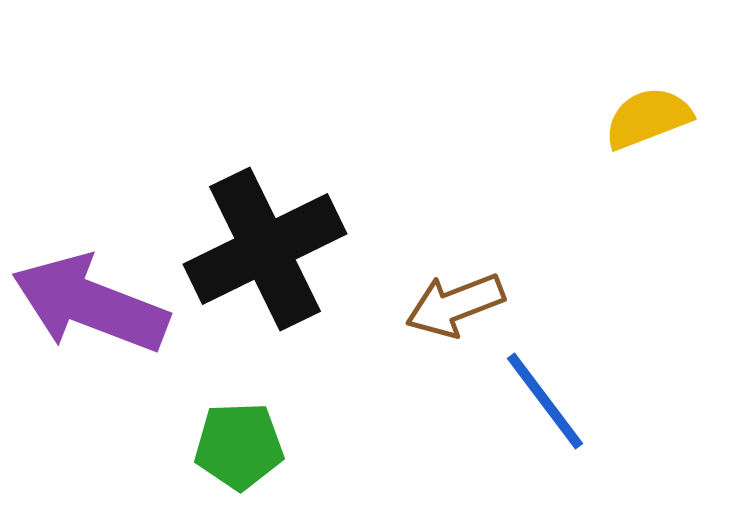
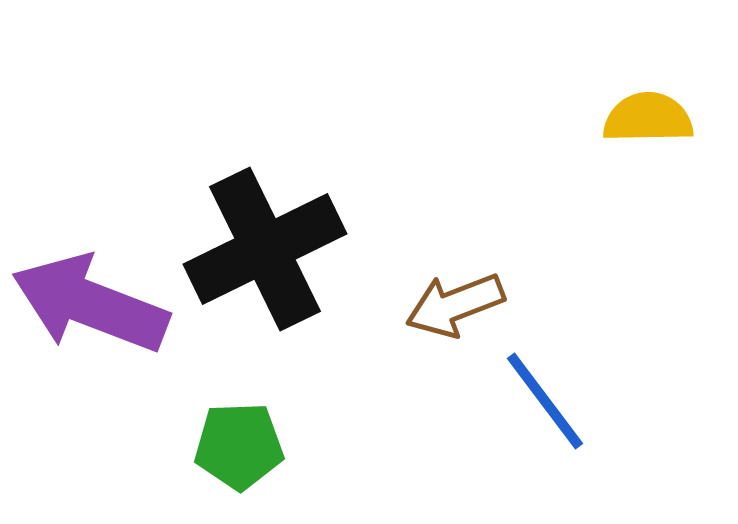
yellow semicircle: rotated 20 degrees clockwise
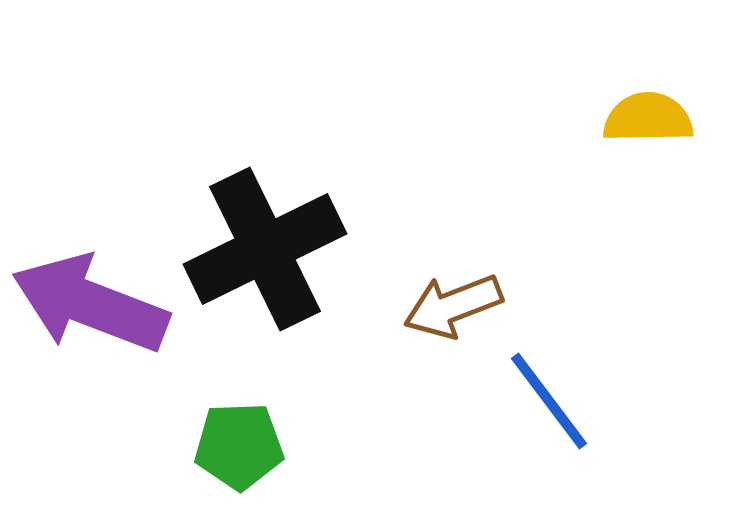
brown arrow: moved 2 px left, 1 px down
blue line: moved 4 px right
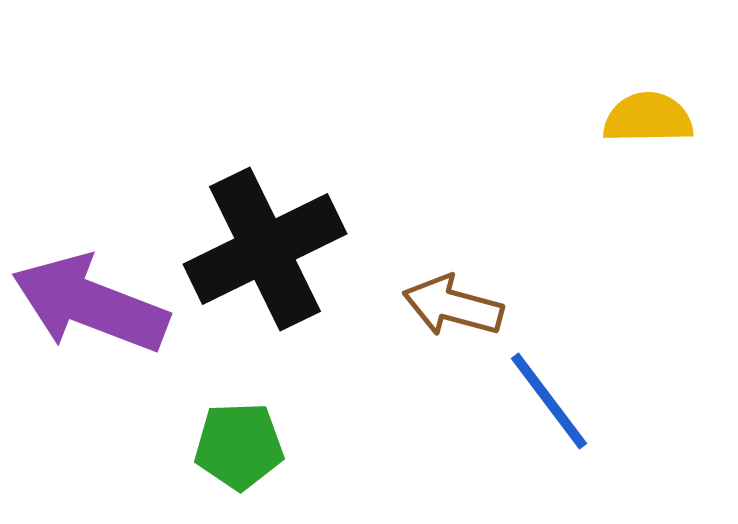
brown arrow: rotated 36 degrees clockwise
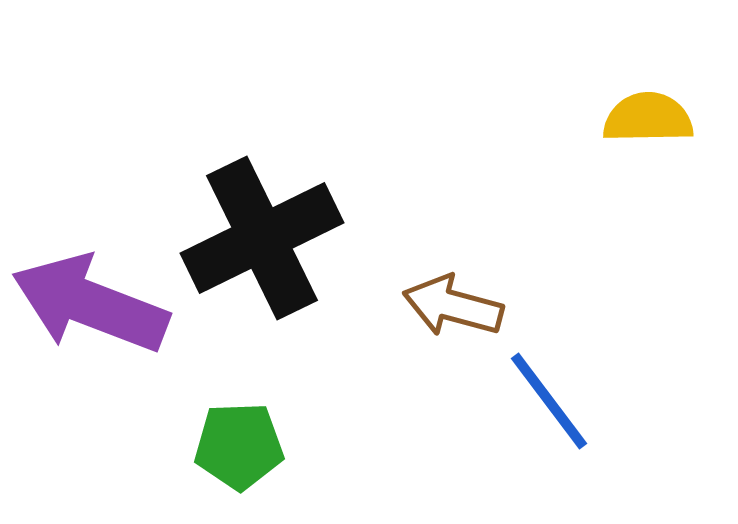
black cross: moved 3 px left, 11 px up
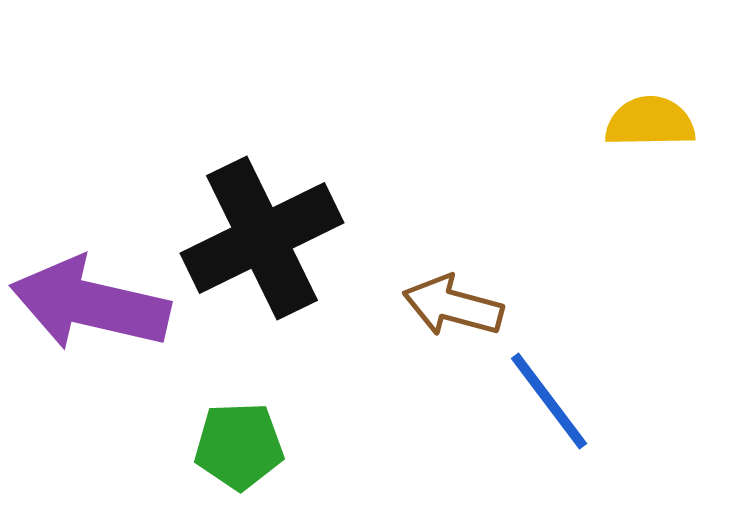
yellow semicircle: moved 2 px right, 4 px down
purple arrow: rotated 8 degrees counterclockwise
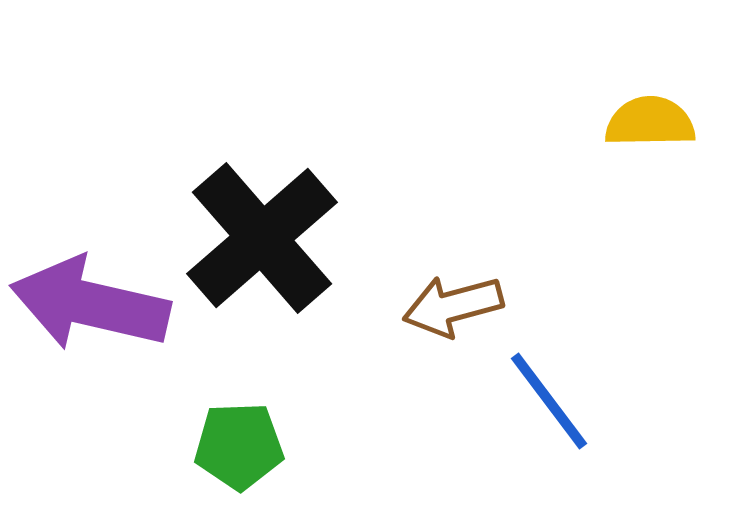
black cross: rotated 15 degrees counterclockwise
brown arrow: rotated 30 degrees counterclockwise
